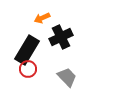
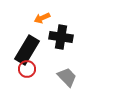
black cross: rotated 35 degrees clockwise
red circle: moved 1 px left
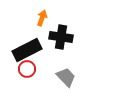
orange arrow: rotated 133 degrees clockwise
black rectangle: rotated 32 degrees clockwise
gray trapezoid: moved 1 px left
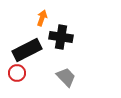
red circle: moved 10 px left, 4 px down
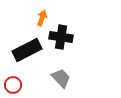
red circle: moved 4 px left, 12 px down
gray trapezoid: moved 5 px left, 1 px down
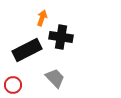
gray trapezoid: moved 6 px left
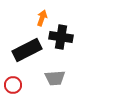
gray trapezoid: rotated 130 degrees clockwise
